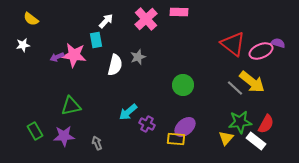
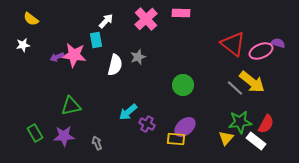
pink rectangle: moved 2 px right, 1 px down
green rectangle: moved 2 px down
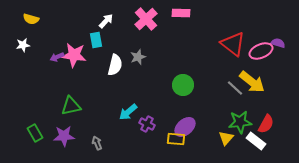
yellow semicircle: rotated 21 degrees counterclockwise
